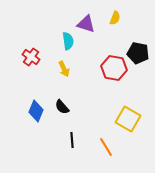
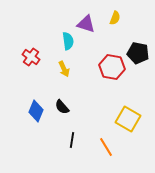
red hexagon: moved 2 px left, 1 px up
black line: rotated 14 degrees clockwise
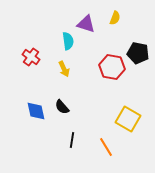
blue diamond: rotated 35 degrees counterclockwise
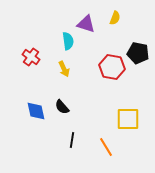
yellow square: rotated 30 degrees counterclockwise
